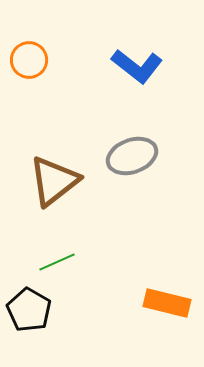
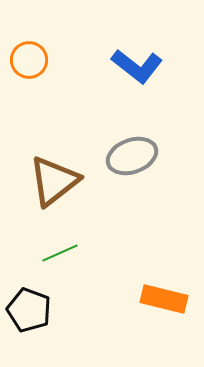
green line: moved 3 px right, 9 px up
orange rectangle: moved 3 px left, 4 px up
black pentagon: rotated 9 degrees counterclockwise
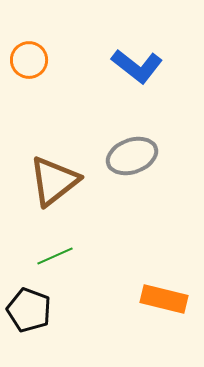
green line: moved 5 px left, 3 px down
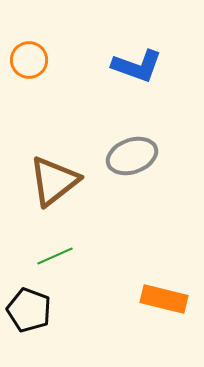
blue L-shape: rotated 18 degrees counterclockwise
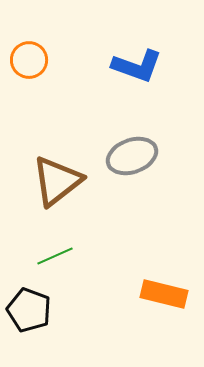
brown triangle: moved 3 px right
orange rectangle: moved 5 px up
